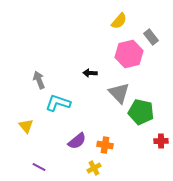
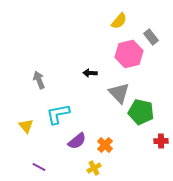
cyan L-shape: moved 11 px down; rotated 30 degrees counterclockwise
orange cross: rotated 35 degrees clockwise
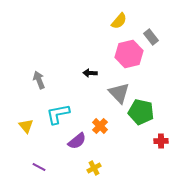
orange cross: moved 5 px left, 19 px up
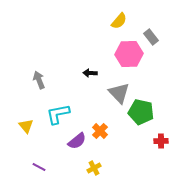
pink hexagon: rotated 12 degrees clockwise
orange cross: moved 5 px down
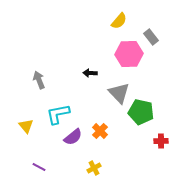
purple semicircle: moved 4 px left, 4 px up
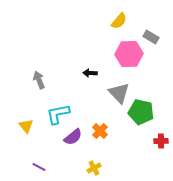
gray rectangle: rotated 21 degrees counterclockwise
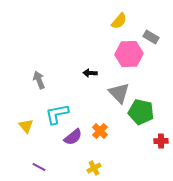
cyan L-shape: moved 1 px left
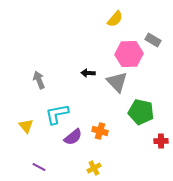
yellow semicircle: moved 4 px left, 2 px up
gray rectangle: moved 2 px right, 3 px down
black arrow: moved 2 px left
gray triangle: moved 2 px left, 11 px up
orange cross: rotated 28 degrees counterclockwise
